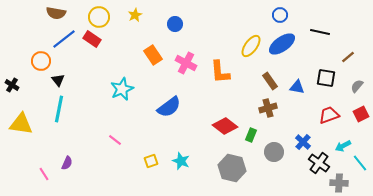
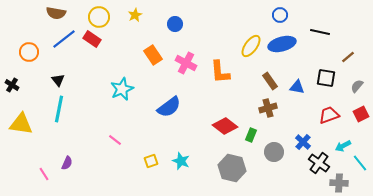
blue ellipse at (282, 44): rotated 20 degrees clockwise
orange circle at (41, 61): moved 12 px left, 9 px up
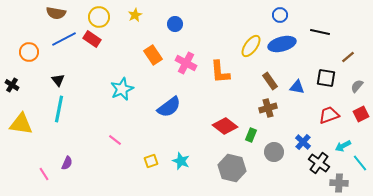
blue line at (64, 39): rotated 10 degrees clockwise
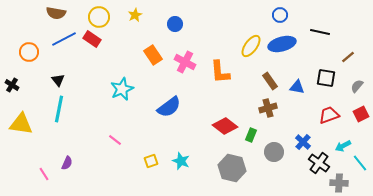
pink cross at (186, 63): moved 1 px left, 1 px up
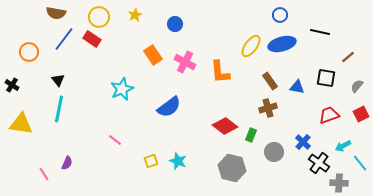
blue line at (64, 39): rotated 25 degrees counterclockwise
cyan star at (181, 161): moved 3 px left
